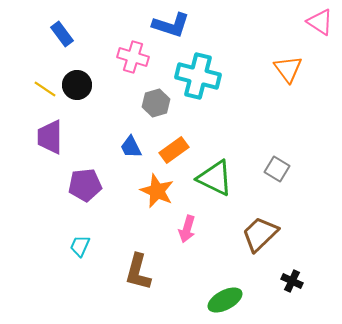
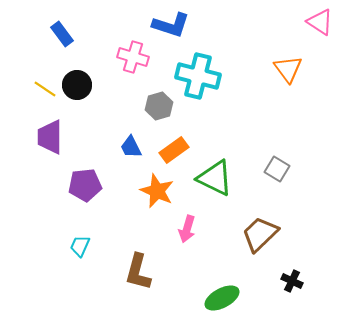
gray hexagon: moved 3 px right, 3 px down
green ellipse: moved 3 px left, 2 px up
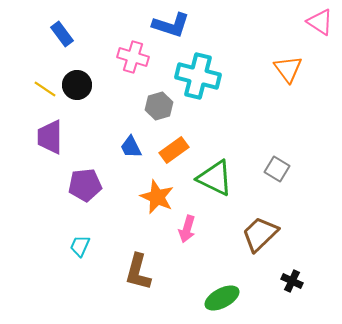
orange star: moved 6 px down
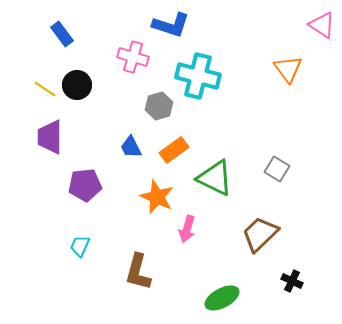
pink triangle: moved 2 px right, 3 px down
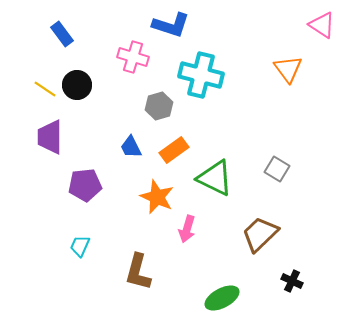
cyan cross: moved 3 px right, 1 px up
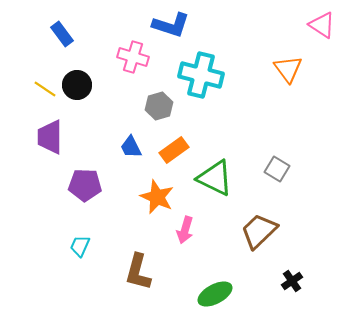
purple pentagon: rotated 8 degrees clockwise
pink arrow: moved 2 px left, 1 px down
brown trapezoid: moved 1 px left, 3 px up
black cross: rotated 30 degrees clockwise
green ellipse: moved 7 px left, 4 px up
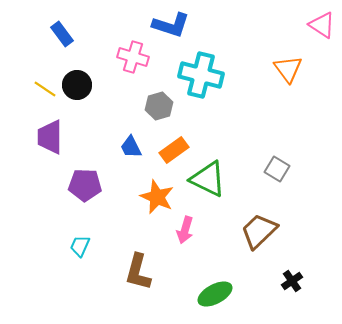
green triangle: moved 7 px left, 1 px down
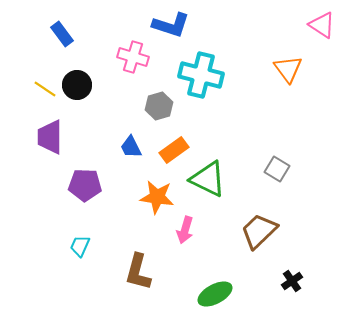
orange star: rotated 16 degrees counterclockwise
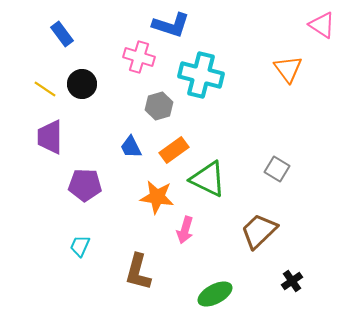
pink cross: moved 6 px right
black circle: moved 5 px right, 1 px up
